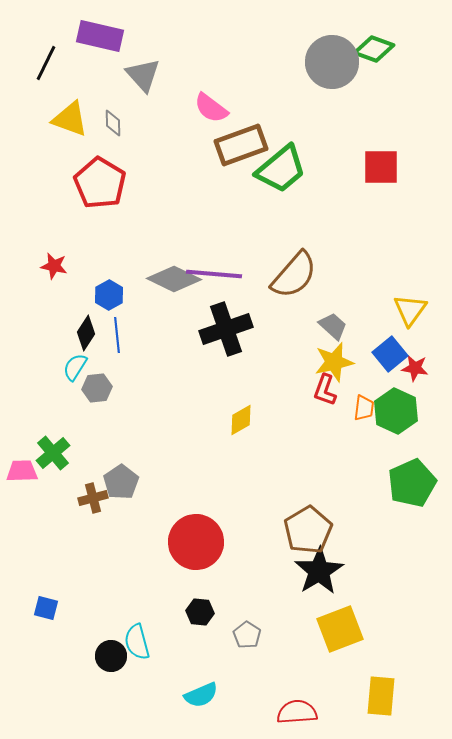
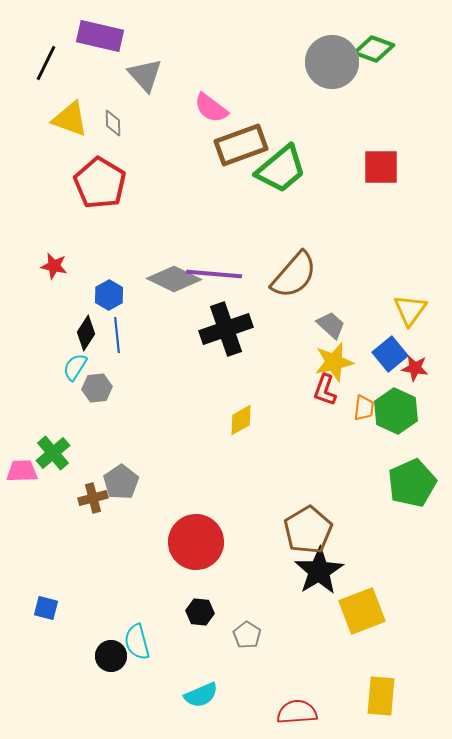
gray triangle at (143, 75): moved 2 px right
gray trapezoid at (333, 326): moved 2 px left, 1 px up
yellow square at (340, 629): moved 22 px right, 18 px up
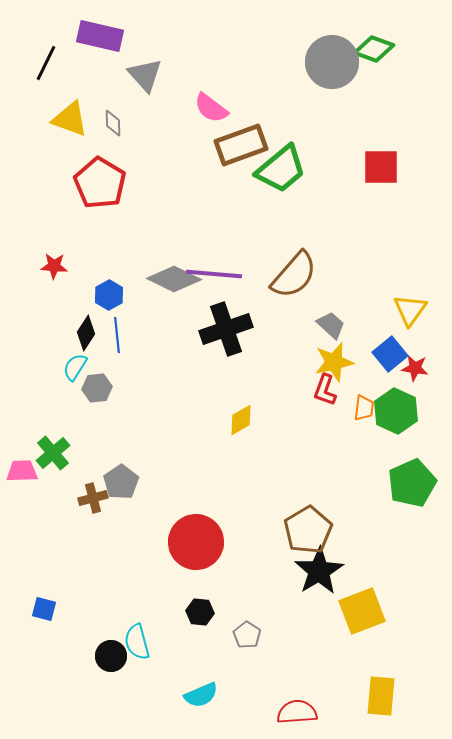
red star at (54, 266): rotated 8 degrees counterclockwise
blue square at (46, 608): moved 2 px left, 1 px down
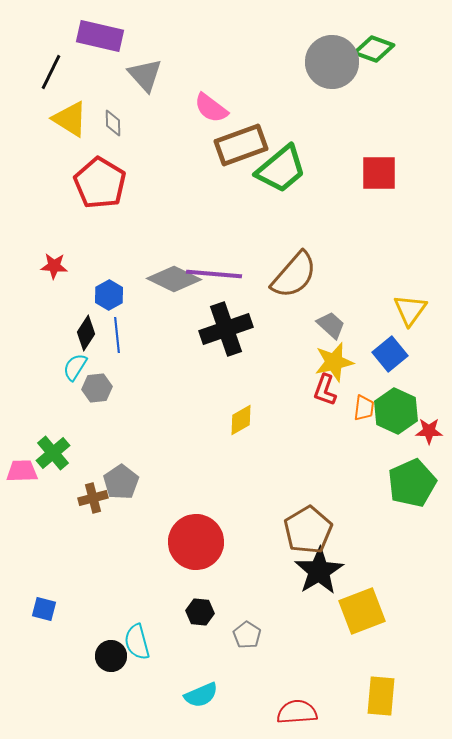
black line at (46, 63): moved 5 px right, 9 px down
yellow triangle at (70, 119): rotated 12 degrees clockwise
red square at (381, 167): moved 2 px left, 6 px down
red star at (415, 368): moved 14 px right, 63 px down; rotated 8 degrees counterclockwise
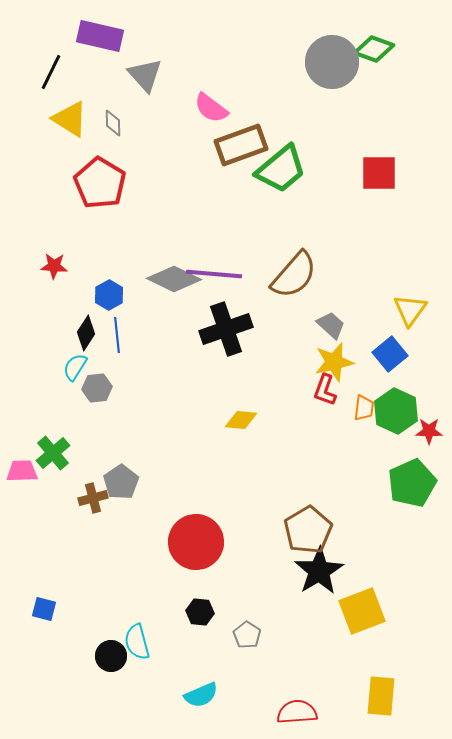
yellow diamond at (241, 420): rotated 36 degrees clockwise
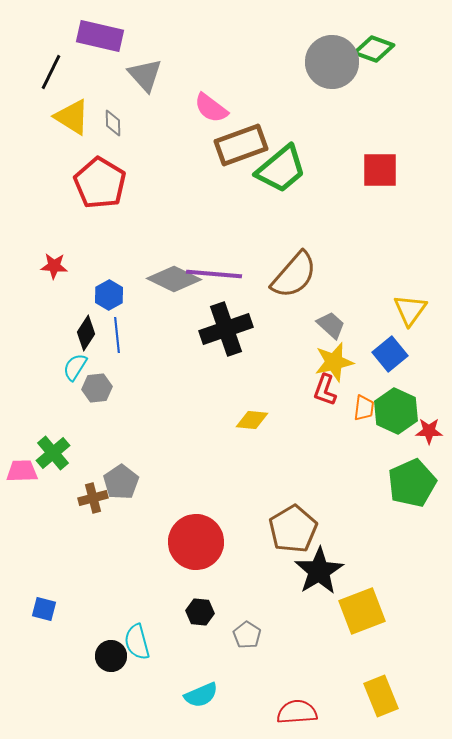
yellow triangle at (70, 119): moved 2 px right, 2 px up
red square at (379, 173): moved 1 px right, 3 px up
yellow diamond at (241, 420): moved 11 px right
brown pentagon at (308, 530): moved 15 px left, 1 px up
yellow rectangle at (381, 696): rotated 27 degrees counterclockwise
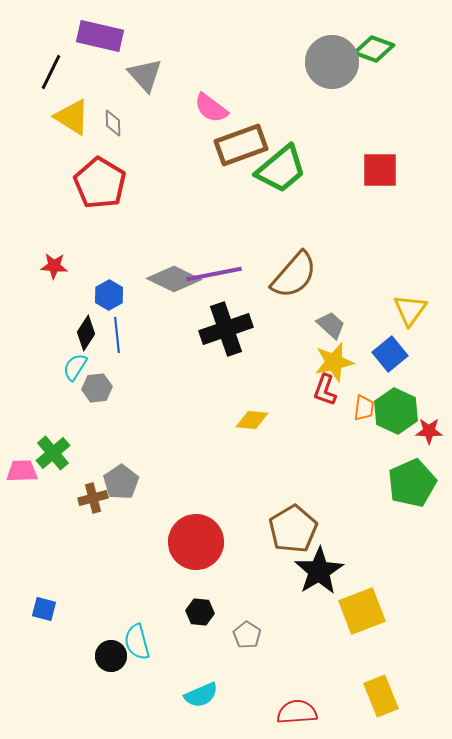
purple line at (214, 274): rotated 16 degrees counterclockwise
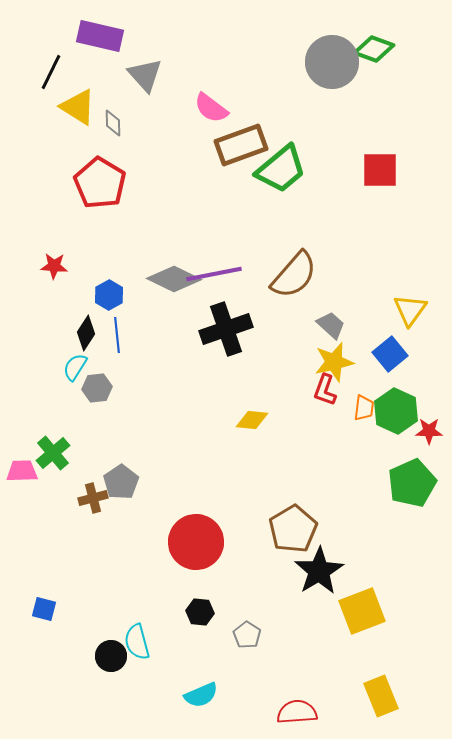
yellow triangle at (72, 117): moved 6 px right, 10 px up
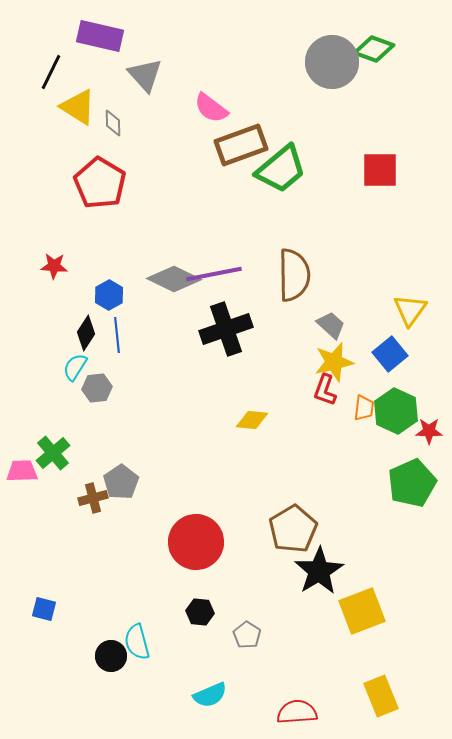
brown semicircle at (294, 275): rotated 42 degrees counterclockwise
cyan semicircle at (201, 695): moved 9 px right
